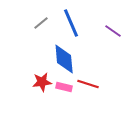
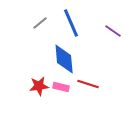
gray line: moved 1 px left
red star: moved 3 px left, 4 px down
pink rectangle: moved 3 px left
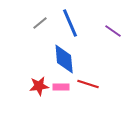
blue line: moved 1 px left
pink rectangle: rotated 14 degrees counterclockwise
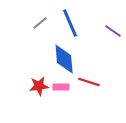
red line: moved 1 px right, 2 px up
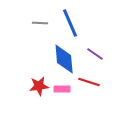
gray line: rotated 42 degrees clockwise
purple line: moved 18 px left, 23 px down
pink rectangle: moved 1 px right, 2 px down
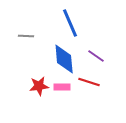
gray line: moved 14 px left, 13 px down
purple line: moved 1 px right, 2 px down
pink rectangle: moved 2 px up
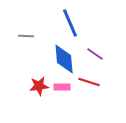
purple line: moved 1 px left, 2 px up
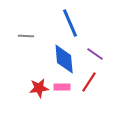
red line: rotated 75 degrees counterclockwise
red star: moved 2 px down
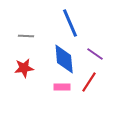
red star: moved 15 px left, 20 px up
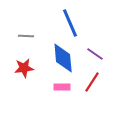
blue diamond: moved 1 px left, 1 px up
red line: moved 3 px right
